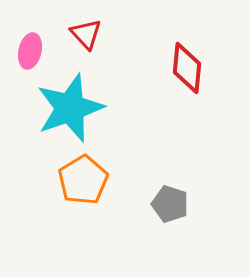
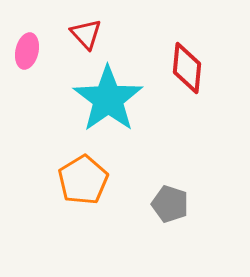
pink ellipse: moved 3 px left
cyan star: moved 38 px right, 9 px up; rotated 16 degrees counterclockwise
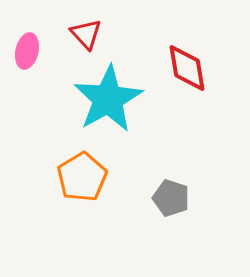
red diamond: rotated 15 degrees counterclockwise
cyan star: rotated 6 degrees clockwise
orange pentagon: moved 1 px left, 3 px up
gray pentagon: moved 1 px right, 6 px up
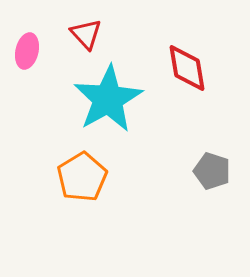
gray pentagon: moved 41 px right, 27 px up
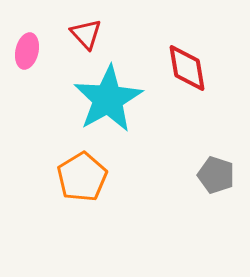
gray pentagon: moved 4 px right, 4 px down
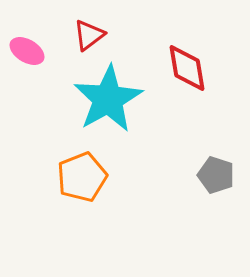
red triangle: moved 3 px right, 1 px down; rotated 36 degrees clockwise
pink ellipse: rotated 72 degrees counterclockwise
orange pentagon: rotated 9 degrees clockwise
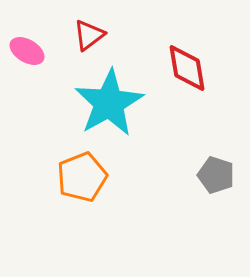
cyan star: moved 1 px right, 4 px down
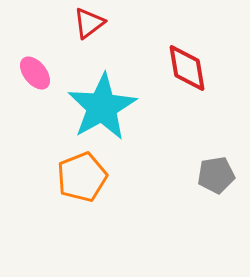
red triangle: moved 12 px up
pink ellipse: moved 8 px right, 22 px down; rotated 20 degrees clockwise
cyan star: moved 7 px left, 4 px down
gray pentagon: rotated 27 degrees counterclockwise
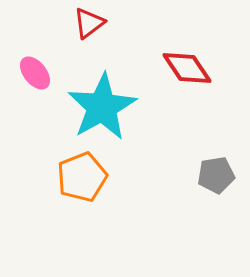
red diamond: rotated 24 degrees counterclockwise
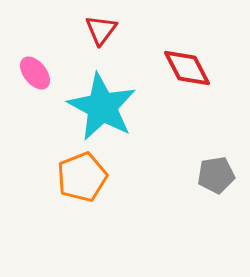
red triangle: moved 12 px right, 7 px down; rotated 16 degrees counterclockwise
red diamond: rotated 6 degrees clockwise
cyan star: rotated 14 degrees counterclockwise
